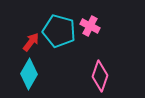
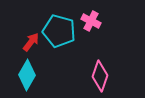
pink cross: moved 1 px right, 5 px up
cyan diamond: moved 2 px left, 1 px down
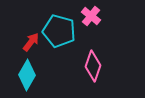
pink cross: moved 5 px up; rotated 12 degrees clockwise
pink diamond: moved 7 px left, 10 px up
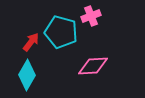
pink cross: rotated 30 degrees clockwise
cyan pentagon: moved 2 px right, 1 px down
pink diamond: rotated 68 degrees clockwise
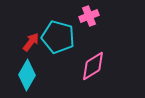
pink cross: moved 2 px left
cyan pentagon: moved 3 px left, 5 px down
pink diamond: rotated 28 degrees counterclockwise
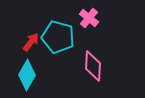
pink cross: moved 2 px down; rotated 30 degrees counterclockwise
pink diamond: rotated 56 degrees counterclockwise
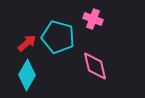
pink cross: moved 4 px right, 1 px down; rotated 18 degrees counterclockwise
red arrow: moved 4 px left, 1 px down; rotated 12 degrees clockwise
pink diamond: moved 2 px right; rotated 16 degrees counterclockwise
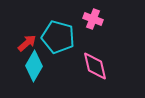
cyan diamond: moved 7 px right, 9 px up
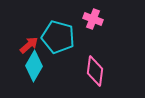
red arrow: moved 2 px right, 2 px down
pink diamond: moved 5 px down; rotated 20 degrees clockwise
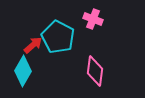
cyan pentagon: rotated 12 degrees clockwise
red arrow: moved 4 px right
cyan diamond: moved 11 px left, 5 px down
